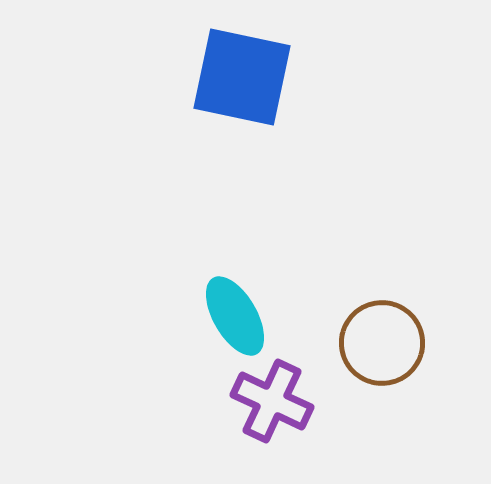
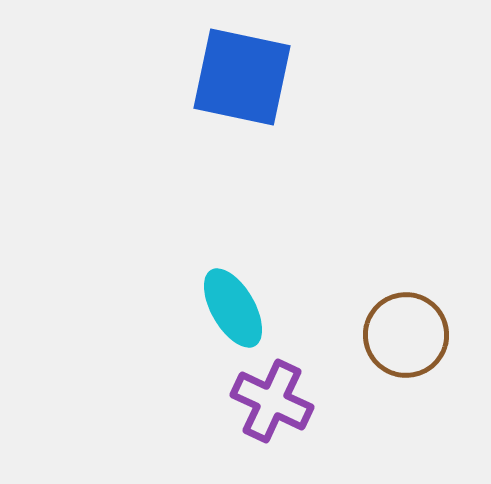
cyan ellipse: moved 2 px left, 8 px up
brown circle: moved 24 px right, 8 px up
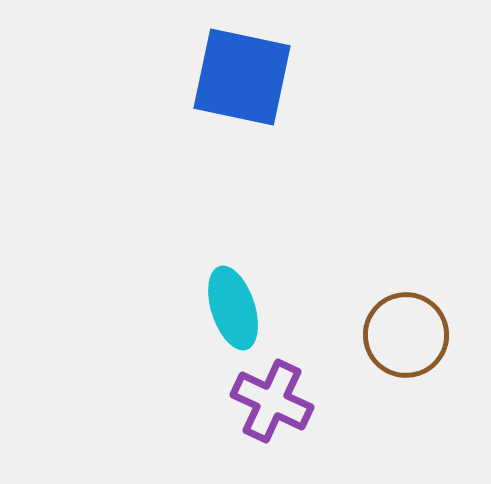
cyan ellipse: rotated 12 degrees clockwise
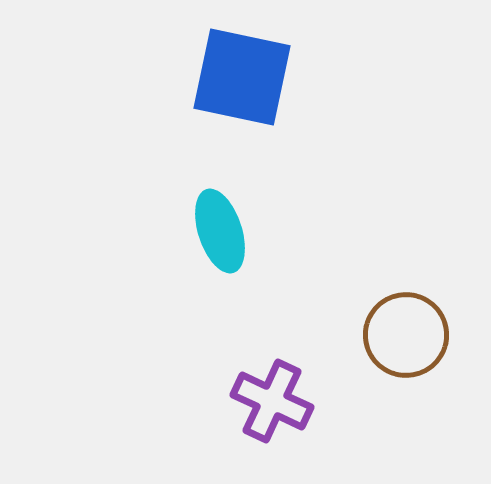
cyan ellipse: moved 13 px left, 77 px up
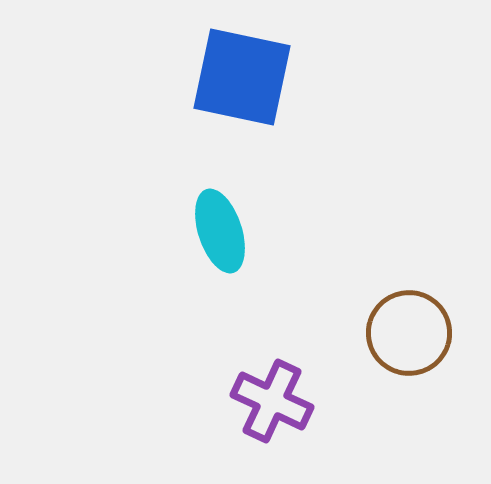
brown circle: moved 3 px right, 2 px up
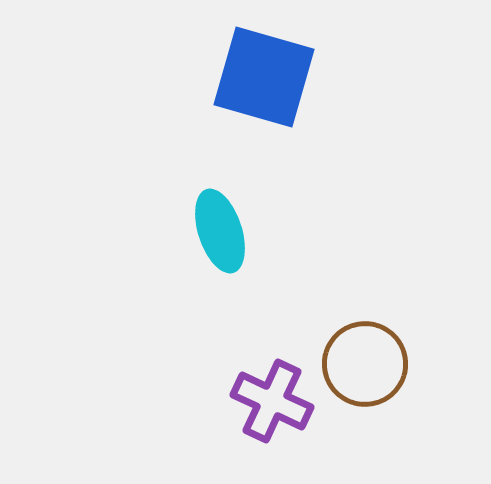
blue square: moved 22 px right; rotated 4 degrees clockwise
brown circle: moved 44 px left, 31 px down
